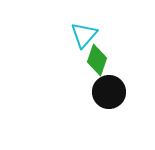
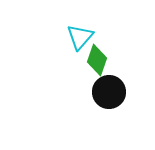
cyan triangle: moved 4 px left, 2 px down
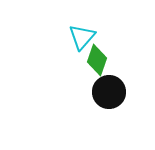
cyan triangle: moved 2 px right
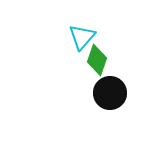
black circle: moved 1 px right, 1 px down
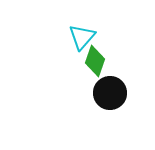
green diamond: moved 2 px left, 1 px down
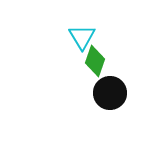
cyan triangle: rotated 12 degrees counterclockwise
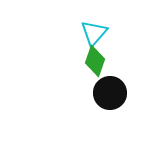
cyan triangle: moved 12 px right, 4 px up; rotated 12 degrees clockwise
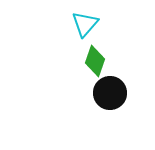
cyan triangle: moved 9 px left, 9 px up
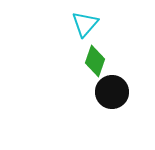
black circle: moved 2 px right, 1 px up
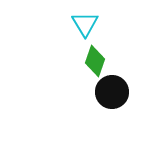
cyan triangle: rotated 12 degrees counterclockwise
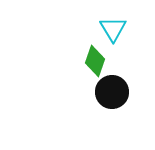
cyan triangle: moved 28 px right, 5 px down
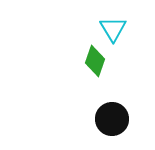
black circle: moved 27 px down
